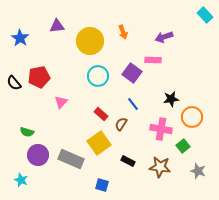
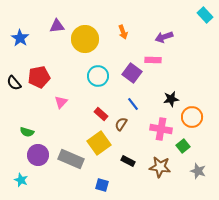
yellow circle: moved 5 px left, 2 px up
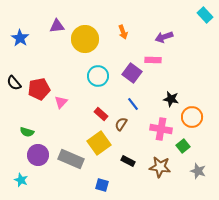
red pentagon: moved 12 px down
black star: rotated 21 degrees clockwise
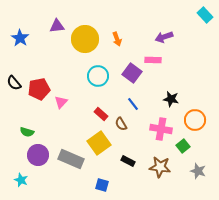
orange arrow: moved 6 px left, 7 px down
orange circle: moved 3 px right, 3 px down
brown semicircle: rotated 64 degrees counterclockwise
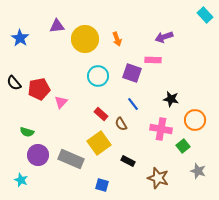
purple square: rotated 18 degrees counterclockwise
brown star: moved 2 px left, 11 px down; rotated 10 degrees clockwise
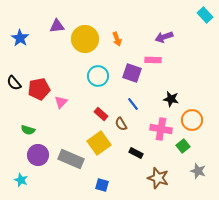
orange circle: moved 3 px left
green semicircle: moved 1 px right, 2 px up
black rectangle: moved 8 px right, 8 px up
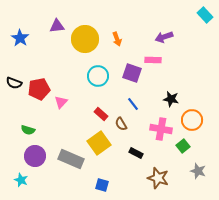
black semicircle: rotated 28 degrees counterclockwise
purple circle: moved 3 px left, 1 px down
